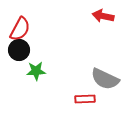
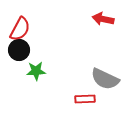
red arrow: moved 3 px down
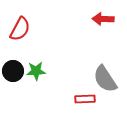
red arrow: rotated 10 degrees counterclockwise
black circle: moved 6 px left, 21 px down
gray semicircle: rotated 32 degrees clockwise
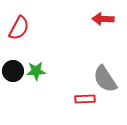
red semicircle: moved 1 px left, 1 px up
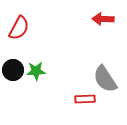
black circle: moved 1 px up
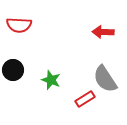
red arrow: moved 13 px down
red semicircle: moved 3 px up; rotated 65 degrees clockwise
green star: moved 15 px right, 9 px down; rotated 24 degrees clockwise
red rectangle: rotated 30 degrees counterclockwise
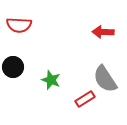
black circle: moved 3 px up
